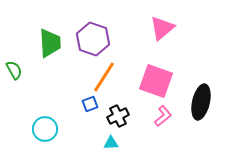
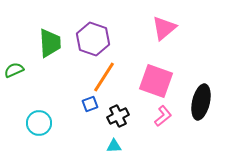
pink triangle: moved 2 px right
green semicircle: rotated 84 degrees counterclockwise
cyan circle: moved 6 px left, 6 px up
cyan triangle: moved 3 px right, 3 px down
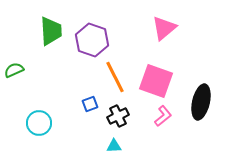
purple hexagon: moved 1 px left, 1 px down
green trapezoid: moved 1 px right, 12 px up
orange line: moved 11 px right; rotated 60 degrees counterclockwise
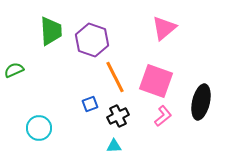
cyan circle: moved 5 px down
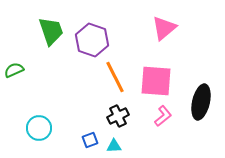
green trapezoid: rotated 16 degrees counterclockwise
pink square: rotated 16 degrees counterclockwise
blue square: moved 36 px down
